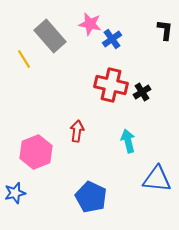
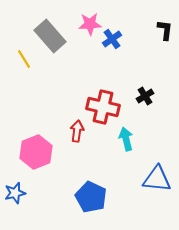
pink star: rotated 15 degrees counterclockwise
red cross: moved 8 px left, 22 px down
black cross: moved 3 px right, 4 px down
cyan arrow: moved 2 px left, 2 px up
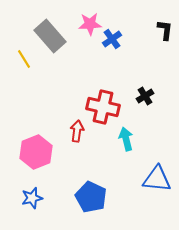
blue star: moved 17 px right, 5 px down
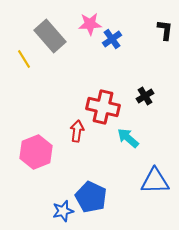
cyan arrow: moved 2 px right, 1 px up; rotated 35 degrees counterclockwise
blue triangle: moved 2 px left, 2 px down; rotated 8 degrees counterclockwise
blue star: moved 31 px right, 13 px down
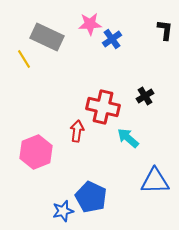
gray rectangle: moved 3 px left, 1 px down; rotated 24 degrees counterclockwise
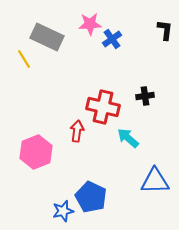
black cross: rotated 24 degrees clockwise
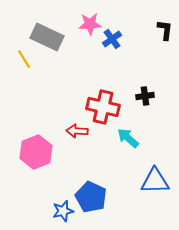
red arrow: rotated 95 degrees counterclockwise
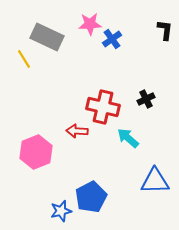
black cross: moved 1 px right, 3 px down; rotated 18 degrees counterclockwise
blue pentagon: rotated 20 degrees clockwise
blue star: moved 2 px left
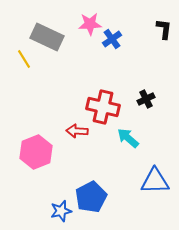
black L-shape: moved 1 px left, 1 px up
